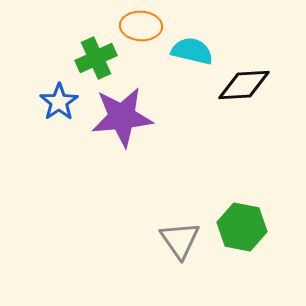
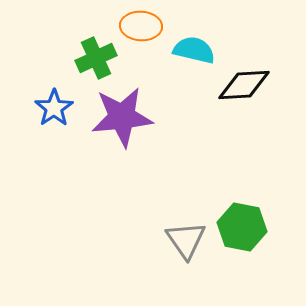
cyan semicircle: moved 2 px right, 1 px up
blue star: moved 5 px left, 6 px down
gray triangle: moved 6 px right
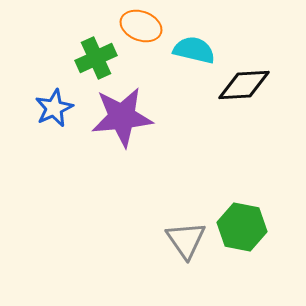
orange ellipse: rotated 18 degrees clockwise
blue star: rotated 9 degrees clockwise
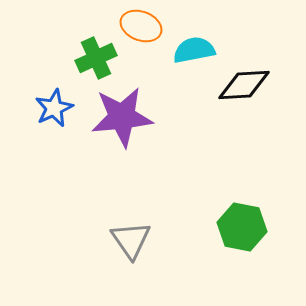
cyan semicircle: rotated 24 degrees counterclockwise
gray triangle: moved 55 px left
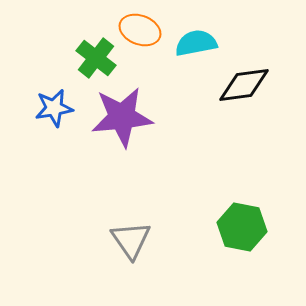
orange ellipse: moved 1 px left, 4 px down
cyan semicircle: moved 2 px right, 7 px up
green cross: rotated 27 degrees counterclockwise
black diamond: rotated 4 degrees counterclockwise
blue star: rotated 15 degrees clockwise
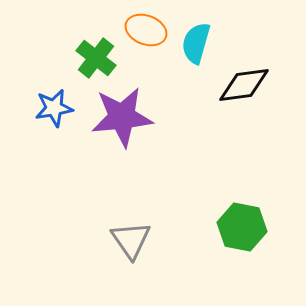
orange ellipse: moved 6 px right
cyan semicircle: rotated 63 degrees counterclockwise
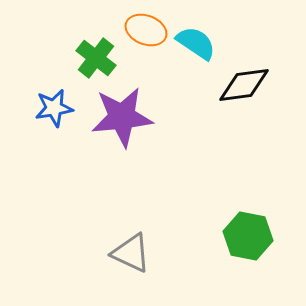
cyan semicircle: rotated 108 degrees clockwise
green hexagon: moved 6 px right, 9 px down
gray triangle: moved 13 px down; rotated 30 degrees counterclockwise
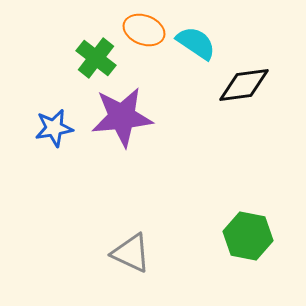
orange ellipse: moved 2 px left
blue star: moved 20 px down
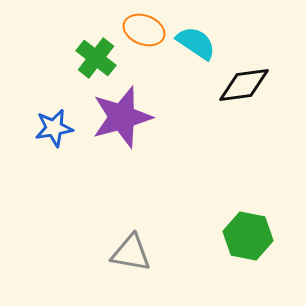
purple star: rotated 10 degrees counterclockwise
gray triangle: rotated 15 degrees counterclockwise
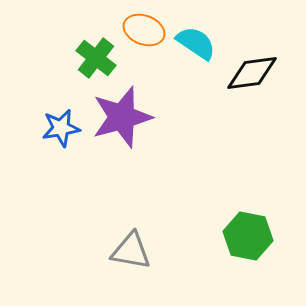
black diamond: moved 8 px right, 12 px up
blue star: moved 7 px right
gray triangle: moved 2 px up
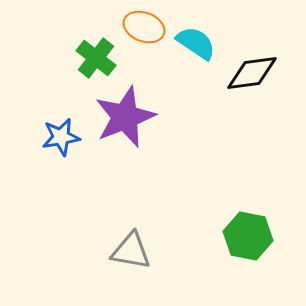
orange ellipse: moved 3 px up
purple star: moved 3 px right; rotated 6 degrees counterclockwise
blue star: moved 9 px down
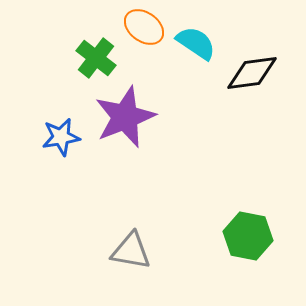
orange ellipse: rotated 15 degrees clockwise
